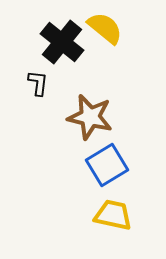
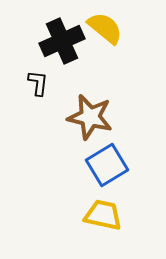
black cross: moved 1 px up; rotated 27 degrees clockwise
yellow trapezoid: moved 10 px left
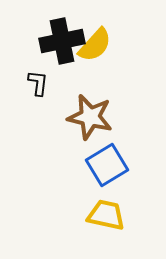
yellow semicircle: moved 10 px left, 17 px down; rotated 93 degrees clockwise
black cross: rotated 12 degrees clockwise
yellow trapezoid: moved 3 px right
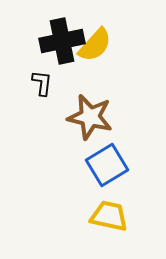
black L-shape: moved 4 px right
yellow trapezoid: moved 3 px right, 1 px down
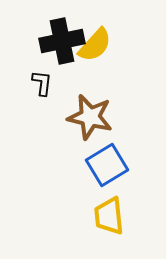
yellow trapezoid: rotated 108 degrees counterclockwise
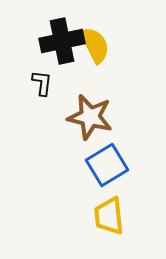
yellow semicircle: rotated 69 degrees counterclockwise
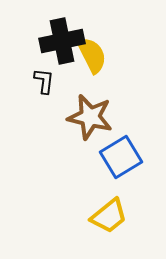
yellow semicircle: moved 3 px left, 10 px down
black L-shape: moved 2 px right, 2 px up
blue square: moved 14 px right, 8 px up
yellow trapezoid: rotated 123 degrees counterclockwise
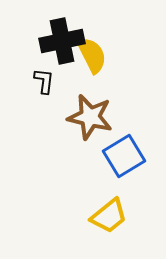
blue square: moved 3 px right, 1 px up
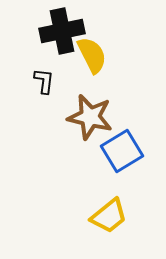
black cross: moved 10 px up
blue square: moved 2 px left, 5 px up
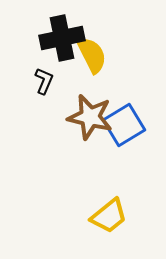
black cross: moved 7 px down
black L-shape: rotated 16 degrees clockwise
blue square: moved 2 px right, 26 px up
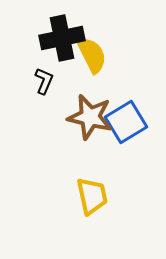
blue square: moved 2 px right, 3 px up
yellow trapezoid: moved 17 px left, 20 px up; rotated 63 degrees counterclockwise
